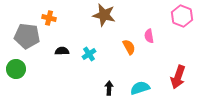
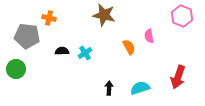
cyan cross: moved 4 px left, 1 px up
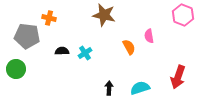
pink hexagon: moved 1 px right, 1 px up
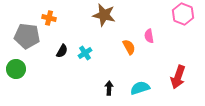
pink hexagon: moved 1 px up
black semicircle: rotated 120 degrees clockwise
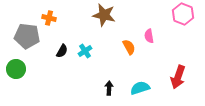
cyan cross: moved 2 px up
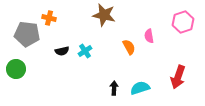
pink hexagon: moved 8 px down; rotated 20 degrees clockwise
gray pentagon: moved 2 px up
black semicircle: rotated 48 degrees clockwise
black arrow: moved 5 px right
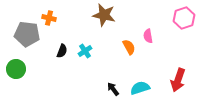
pink hexagon: moved 1 px right, 4 px up
pink semicircle: moved 1 px left
black semicircle: rotated 56 degrees counterclockwise
red arrow: moved 3 px down
black arrow: moved 1 px left, 1 px down; rotated 40 degrees counterclockwise
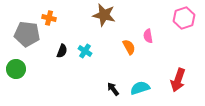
cyan cross: rotated 24 degrees counterclockwise
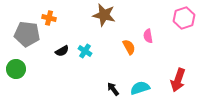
black semicircle: rotated 40 degrees clockwise
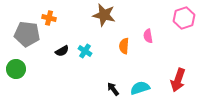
orange semicircle: moved 5 px left, 1 px up; rotated 147 degrees counterclockwise
